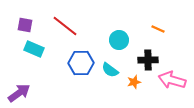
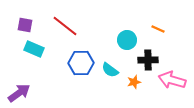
cyan circle: moved 8 px right
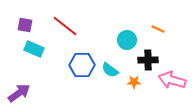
blue hexagon: moved 1 px right, 2 px down
orange star: rotated 16 degrees clockwise
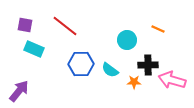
black cross: moved 5 px down
blue hexagon: moved 1 px left, 1 px up
purple arrow: moved 2 px up; rotated 15 degrees counterclockwise
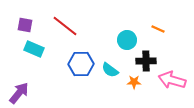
black cross: moved 2 px left, 4 px up
purple arrow: moved 2 px down
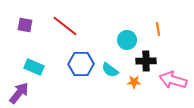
orange line: rotated 56 degrees clockwise
cyan rectangle: moved 18 px down
pink arrow: moved 1 px right
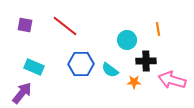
pink arrow: moved 1 px left
purple arrow: moved 3 px right
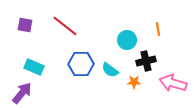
black cross: rotated 12 degrees counterclockwise
pink arrow: moved 1 px right, 3 px down
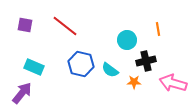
blue hexagon: rotated 15 degrees clockwise
